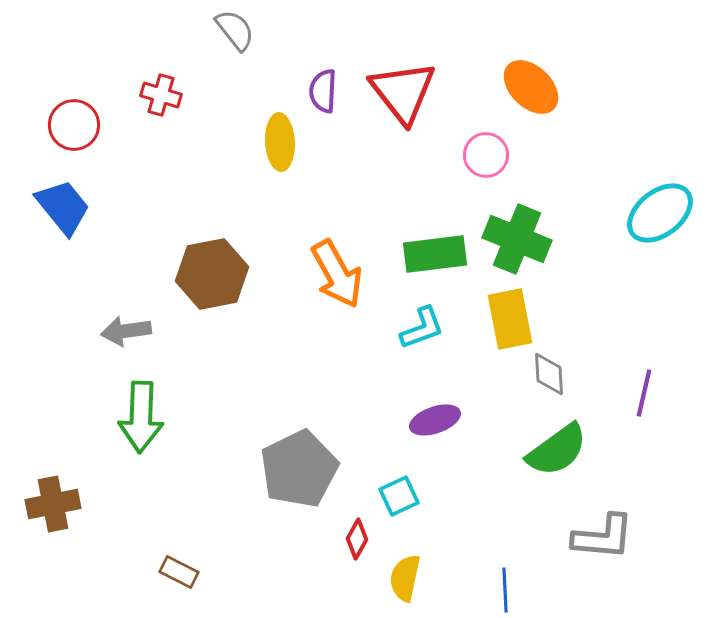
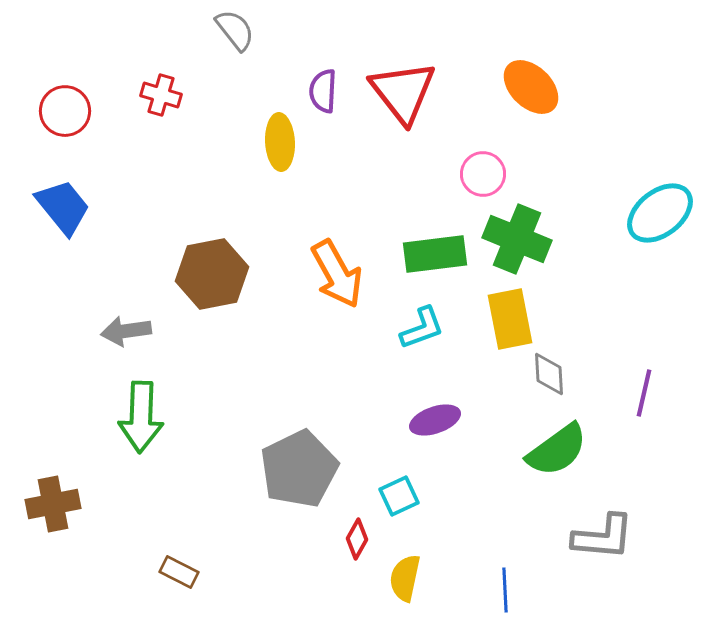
red circle: moved 9 px left, 14 px up
pink circle: moved 3 px left, 19 px down
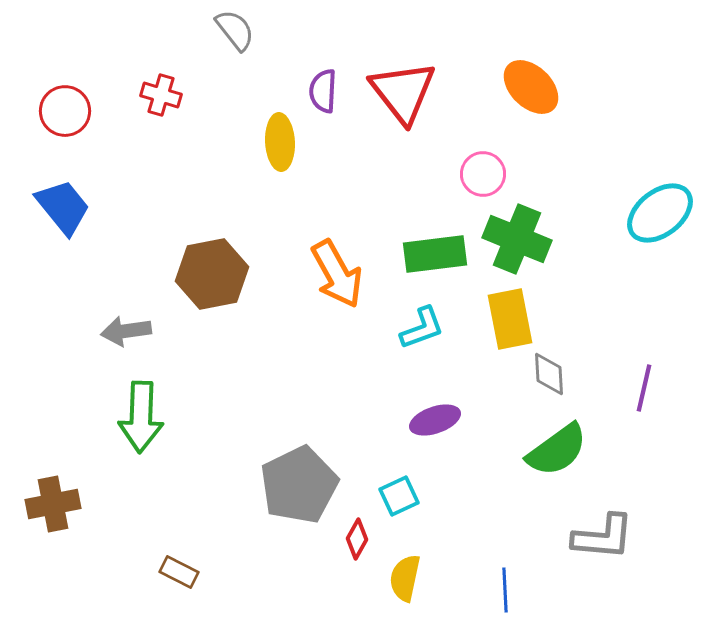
purple line: moved 5 px up
gray pentagon: moved 16 px down
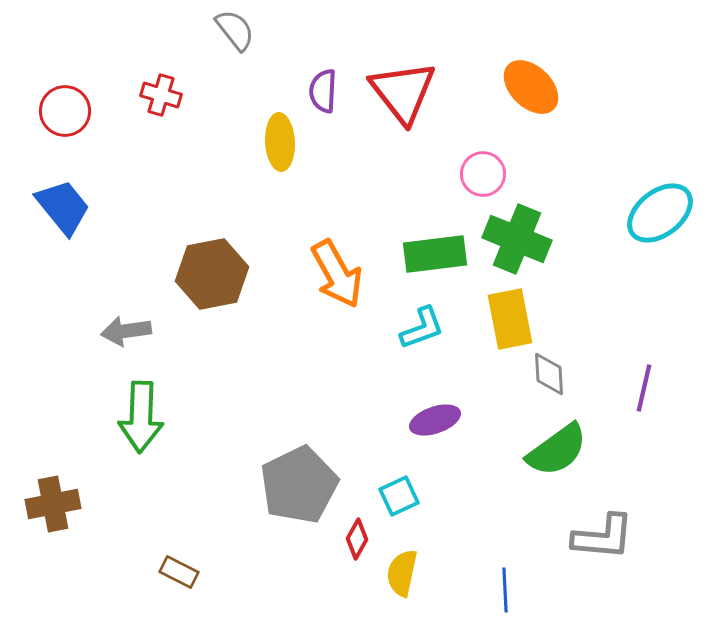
yellow semicircle: moved 3 px left, 5 px up
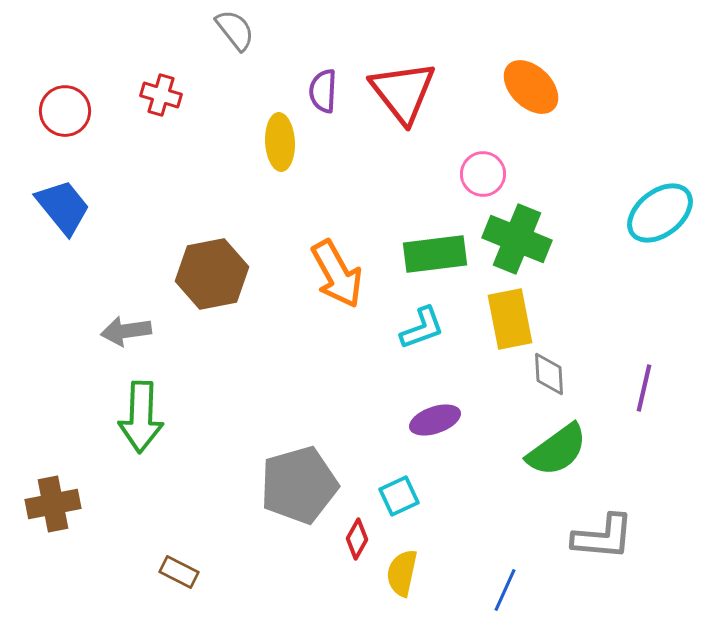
gray pentagon: rotated 10 degrees clockwise
blue line: rotated 27 degrees clockwise
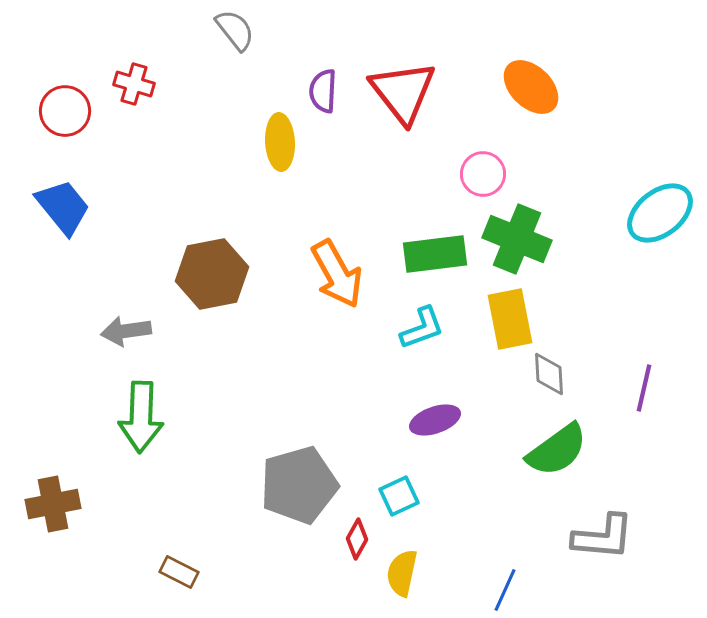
red cross: moved 27 px left, 11 px up
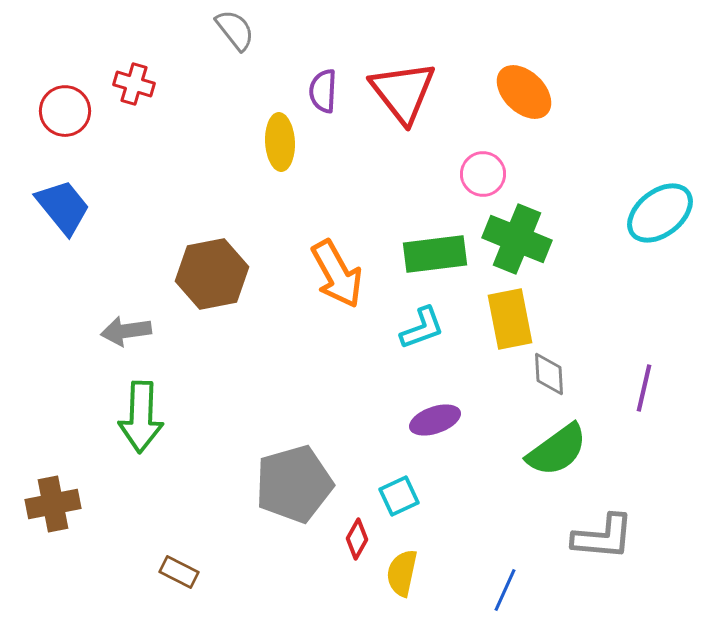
orange ellipse: moved 7 px left, 5 px down
gray pentagon: moved 5 px left, 1 px up
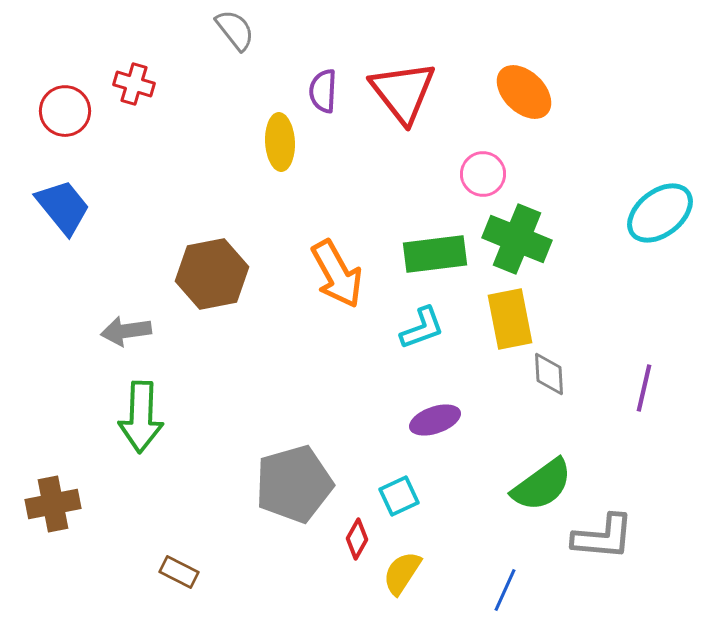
green semicircle: moved 15 px left, 35 px down
yellow semicircle: rotated 21 degrees clockwise
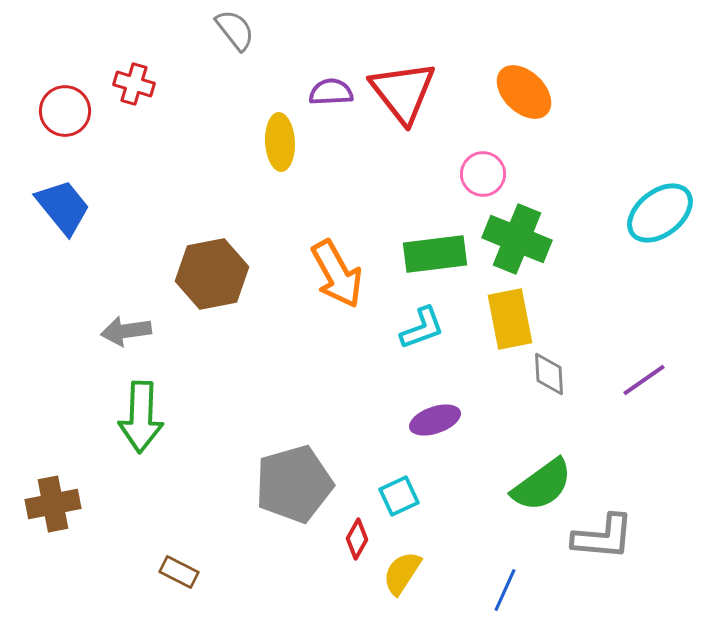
purple semicircle: moved 8 px right, 1 px down; rotated 84 degrees clockwise
purple line: moved 8 px up; rotated 42 degrees clockwise
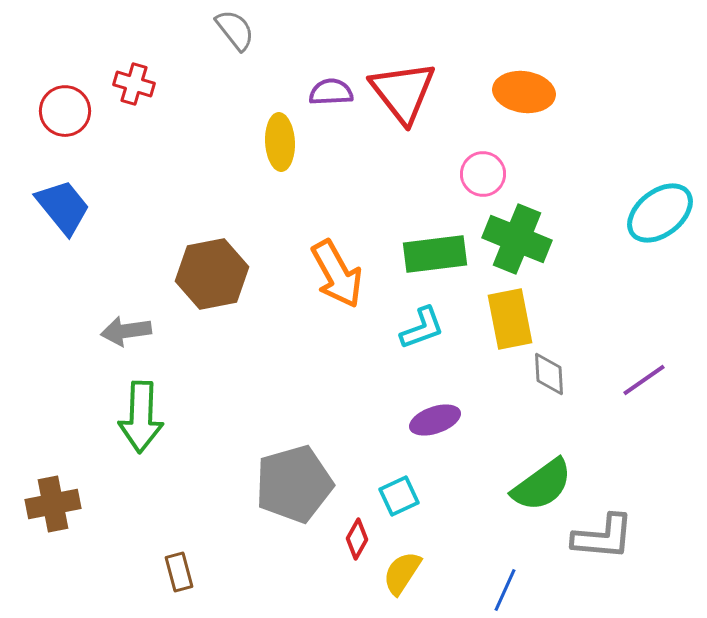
orange ellipse: rotated 36 degrees counterclockwise
brown rectangle: rotated 48 degrees clockwise
